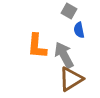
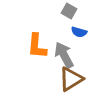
blue semicircle: moved 2 px down; rotated 63 degrees counterclockwise
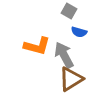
orange L-shape: rotated 80 degrees counterclockwise
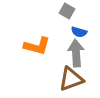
gray square: moved 2 px left
gray arrow: moved 12 px right, 2 px up; rotated 24 degrees clockwise
brown triangle: rotated 12 degrees clockwise
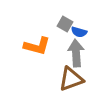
gray square: moved 2 px left, 13 px down
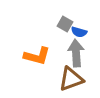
orange L-shape: moved 10 px down
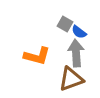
blue semicircle: rotated 21 degrees clockwise
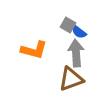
gray square: moved 3 px right, 1 px down
orange L-shape: moved 3 px left, 6 px up
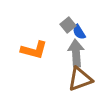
gray square: rotated 21 degrees clockwise
blue semicircle: rotated 21 degrees clockwise
brown triangle: moved 9 px right
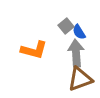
gray square: moved 2 px left, 1 px down
